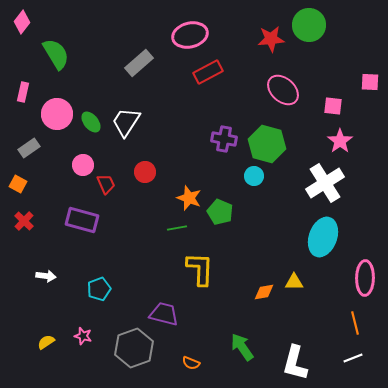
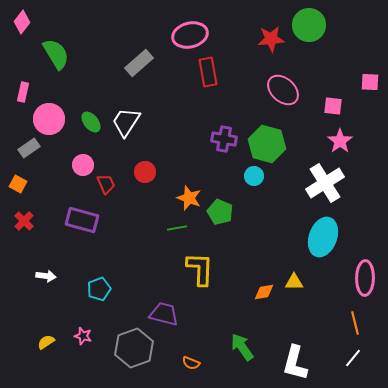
red rectangle at (208, 72): rotated 72 degrees counterclockwise
pink circle at (57, 114): moved 8 px left, 5 px down
white line at (353, 358): rotated 30 degrees counterclockwise
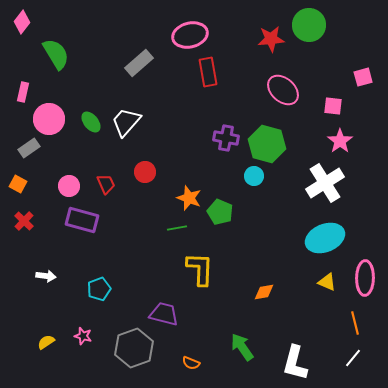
pink square at (370, 82): moved 7 px left, 5 px up; rotated 18 degrees counterclockwise
white trapezoid at (126, 122): rotated 8 degrees clockwise
purple cross at (224, 139): moved 2 px right, 1 px up
pink circle at (83, 165): moved 14 px left, 21 px down
cyan ellipse at (323, 237): moved 2 px right, 1 px down; rotated 48 degrees clockwise
yellow triangle at (294, 282): moved 33 px right; rotated 24 degrees clockwise
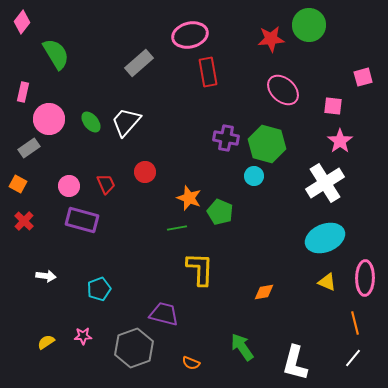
pink star at (83, 336): rotated 18 degrees counterclockwise
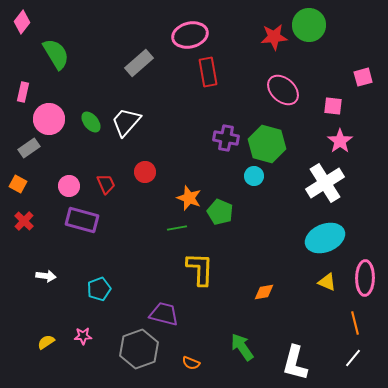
red star at (271, 39): moved 3 px right, 2 px up
gray hexagon at (134, 348): moved 5 px right, 1 px down
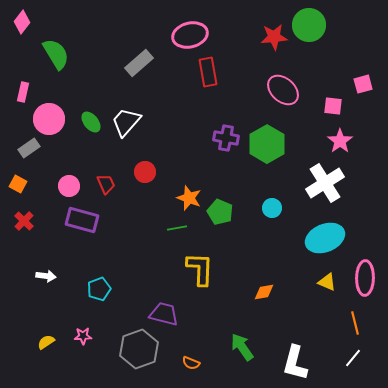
pink square at (363, 77): moved 7 px down
green hexagon at (267, 144): rotated 15 degrees clockwise
cyan circle at (254, 176): moved 18 px right, 32 px down
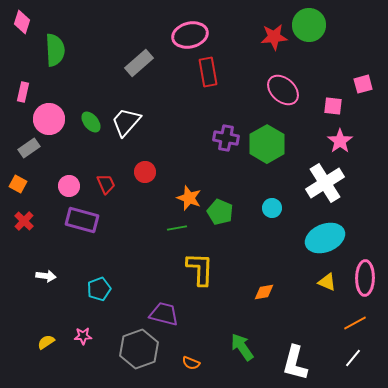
pink diamond at (22, 22): rotated 20 degrees counterclockwise
green semicircle at (56, 54): moved 1 px left, 4 px up; rotated 28 degrees clockwise
orange line at (355, 323): rotated 75 degrees clockwise
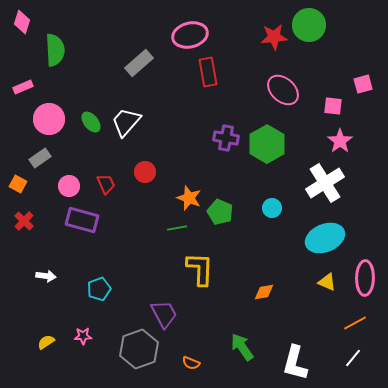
pink rectangle at (23, 92): moved 5 px up; rotated 54 degrees clockwise
gray rectangle at (29, 148): moved 11 px right, 10 px down
purple trapezoid at (164, 314): rotated 48 degrees clockwise
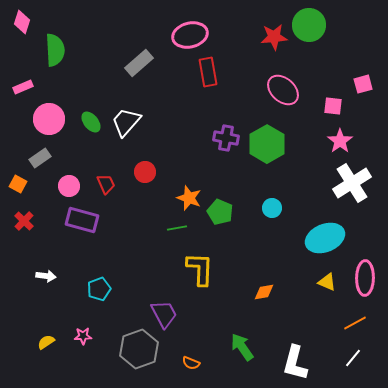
white cross at (325, 183): moved 27 px right
